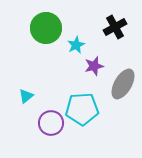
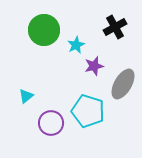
green circle: moved 2 px left, 2 px down
cyan pentagon: moved 6 px right, 2 px down; rotated 20 degrees clockwise
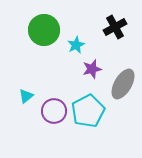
purple star: moved 2 px left, 3 px down
cyan pentagon: rotated 28 degrees clockwise
purple circle: moved 3 px right, 12 px up
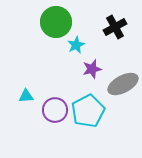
green circle: moved 12 px right, 8 px up
gray ellipse: rotated 32 degrees clockwise
cyan triangle: rotated 35 degrees clockwise
purple circle: moved 1 px right, 1 px up
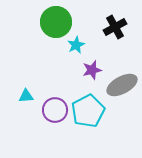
purple star: moved 1 px down
gray ellipse: moved 1 px left, 1 px down
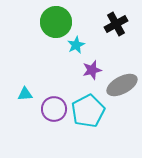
black cross: moved 1 px right, 3 px up
cyan triangle: moved 1 px left, 2 px up
purple circle: moved 1 px left, 1 px up
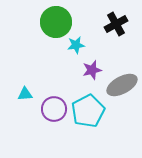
cyan star: rotated 18 degrees clockwise
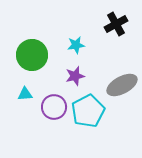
green circle: moved 24 px left, 33 px down
purple star: moved 17 px left, 6 px down
purple circle: moved 2 px up
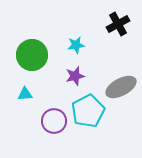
black cross: moved 2 px right
gray ellipse: moved 1 px left, 2 px down
purple circle: moved 14 px down
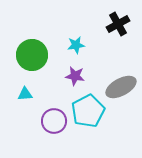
purple star: rotated 24 degrees clockwise
